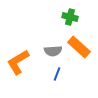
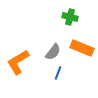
orange rectangle: moved 3 px right, 1 px down; rotated 20 degrees counterclockwise
gray semicircle: moved 1 px down; rotated 48 degrees counterclockwise
blue line: moved 1 px right, 1 px up
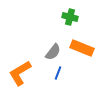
orange L-shape: moved 2 px right, 11 px down
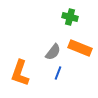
orange rectangle: moved 2 px left
orange L-shape: rotated 40 degrees counterclockwise
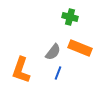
orange L-shape: moved 1 px right, 3 px up
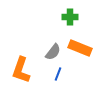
green cross: rotated 14 degrees counterclockwise
blue line: moved 1 px down
